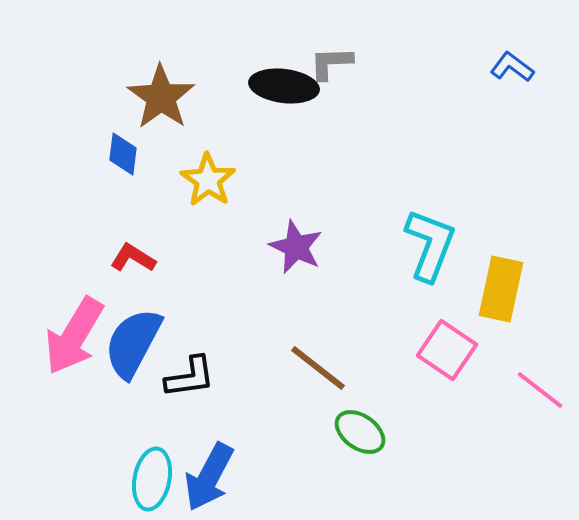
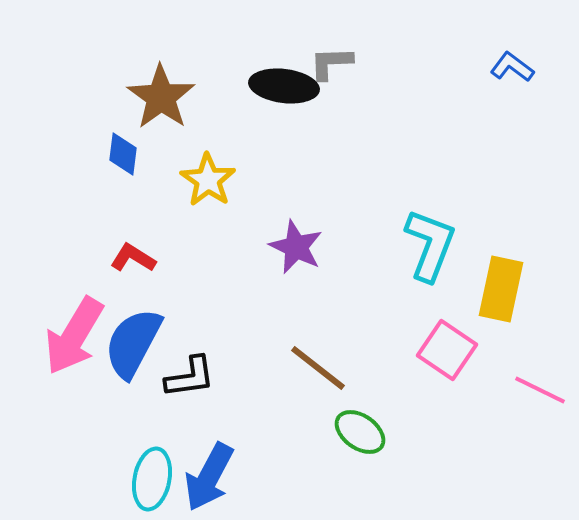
pink line: rotated 12 degrees counterclockwise
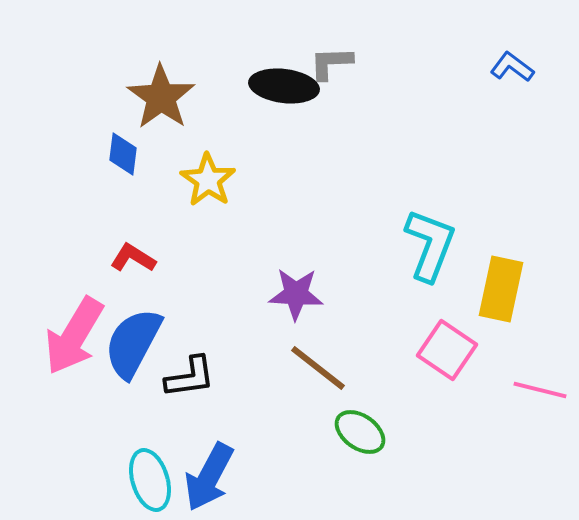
purple star: moved 47 px down; rotated 22 degrees counterclockwise
pink line: rotated 12 degrees counterclockwise
cyan ellipse: moved 2 px left, 1 px down; rotated 28 degrees counterclockwise
